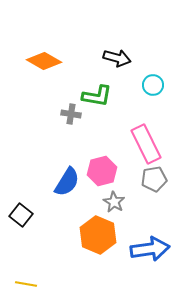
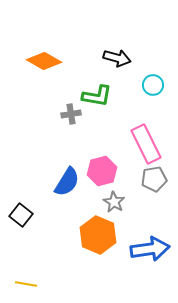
gray cross: rotated 18 degrees counterclockwise
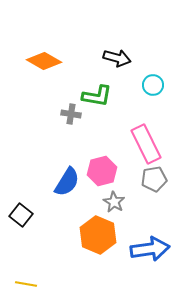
gray cross: rotated 18 degrees clockwise
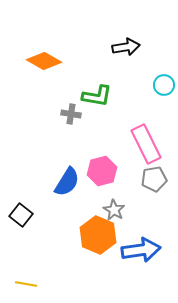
black arrow: moved 9 px right, 11 px up; rotated 24 degrees counterclockwise
cyan circle: moved 11 px right
gray star: moved 8 px down
blue arrow: moved 9 px left, 1 px down
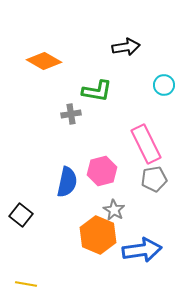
green L-shape: moved 5 px up
gray cross: rotated 18 degrees counterclockwise
blue semicircle: rotated 20 degrees counterclockwise
blue arrow: moved 1 px right
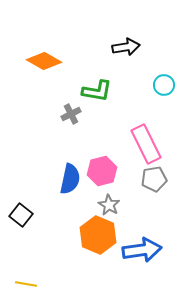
gray cross: rotated 18 degrees counterclockwise
blue semicircle: moved 3 px right, 3 px up
gray star: moved 5 px left, 5 px up
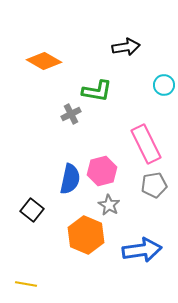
gray pentagon: moved 6 px down
black square: moved 11 px right, 5 px up
orange hexagon: moved 12 px left
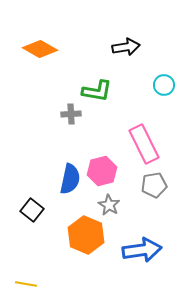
orange diamond: moved 4 px left, 12 px up
gray cross: rotated 24 degrees clockwise
pink rectangle: moved 2 px left
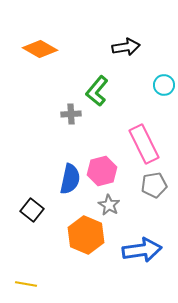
green L-shape: rotated 120 degrees clockwise
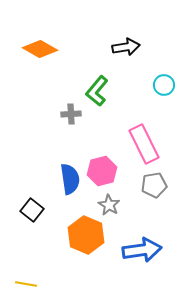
blue semicircle: rotated 20 degrees counterclockwise
